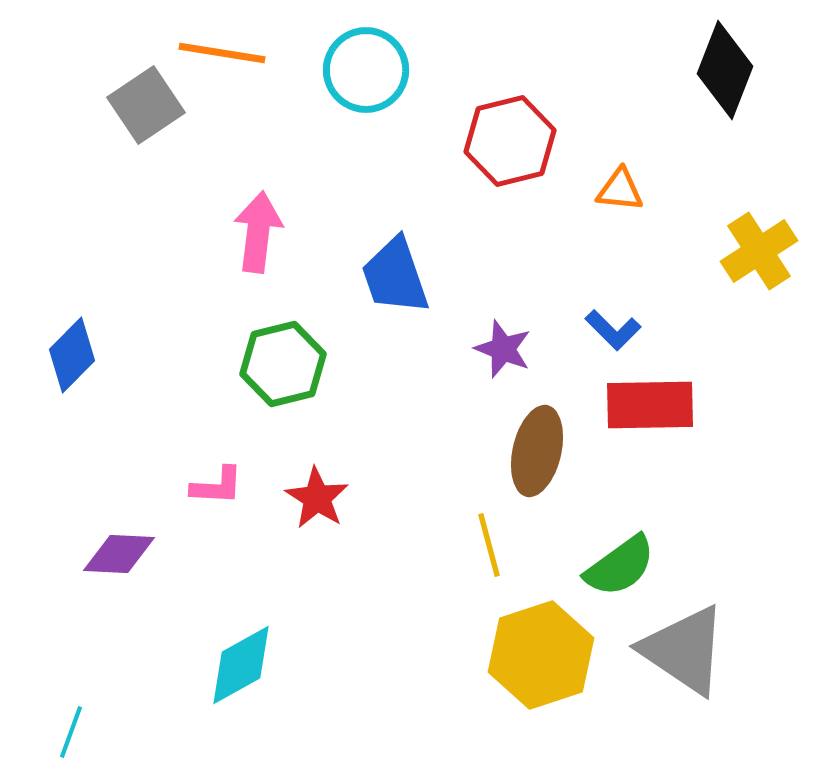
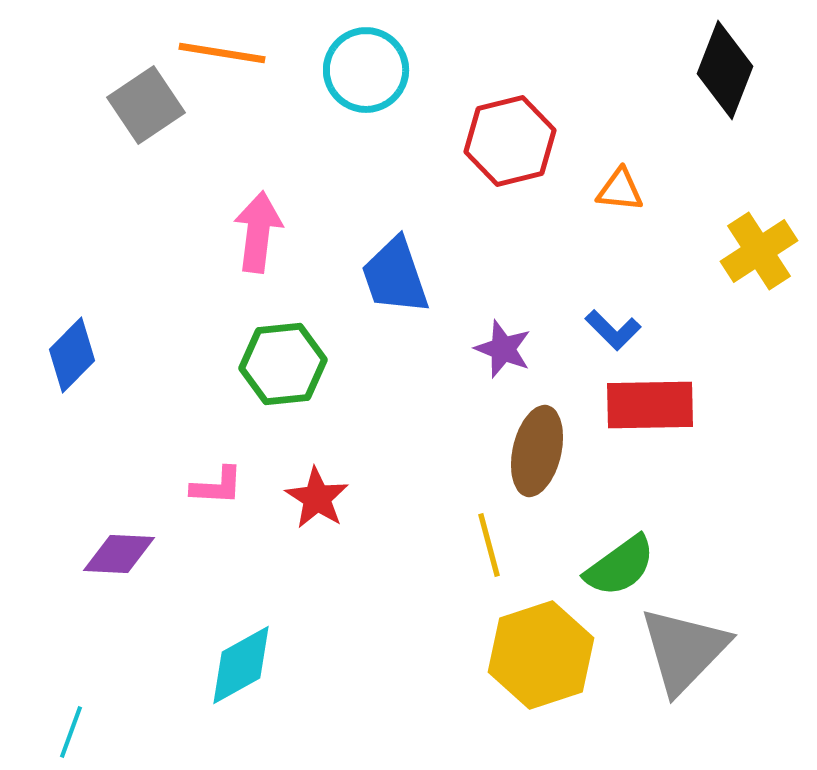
green hexagon: rotated 8 degrees clockwise
gray triangle: rotated 40 degrees clockwise
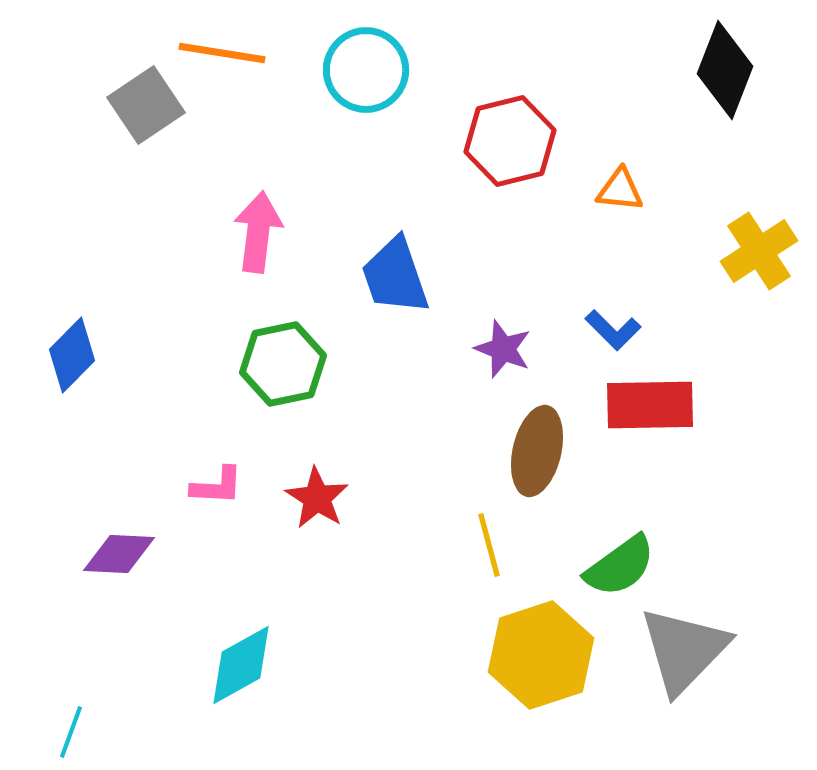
green hexagon: rotated 6 degrees counterclockwise
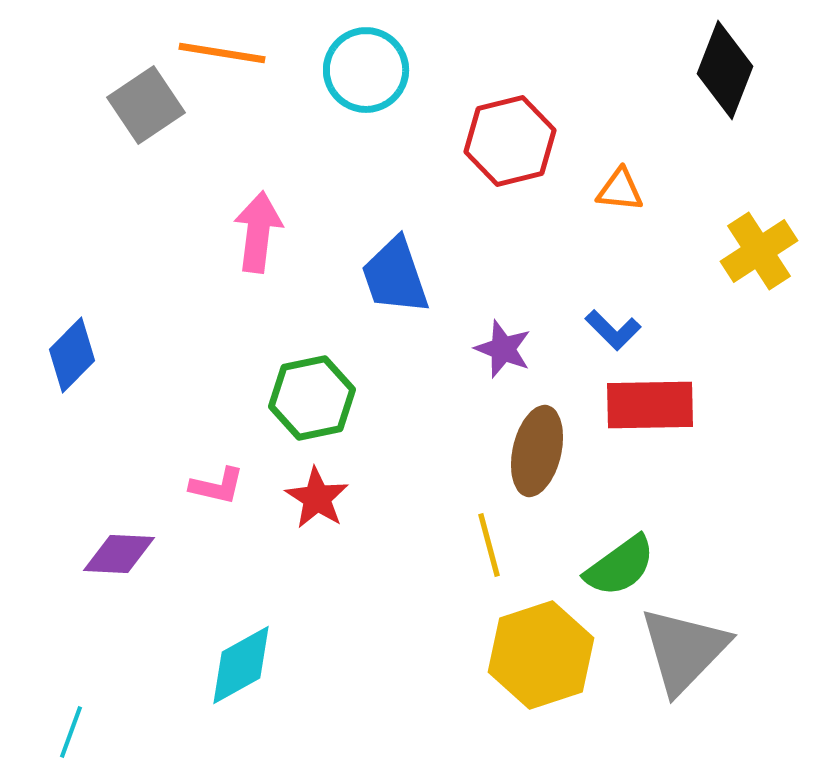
green hexagon: moved 29 px right, 34 px down
pink L-shape: rotated 10 degrees clockwise
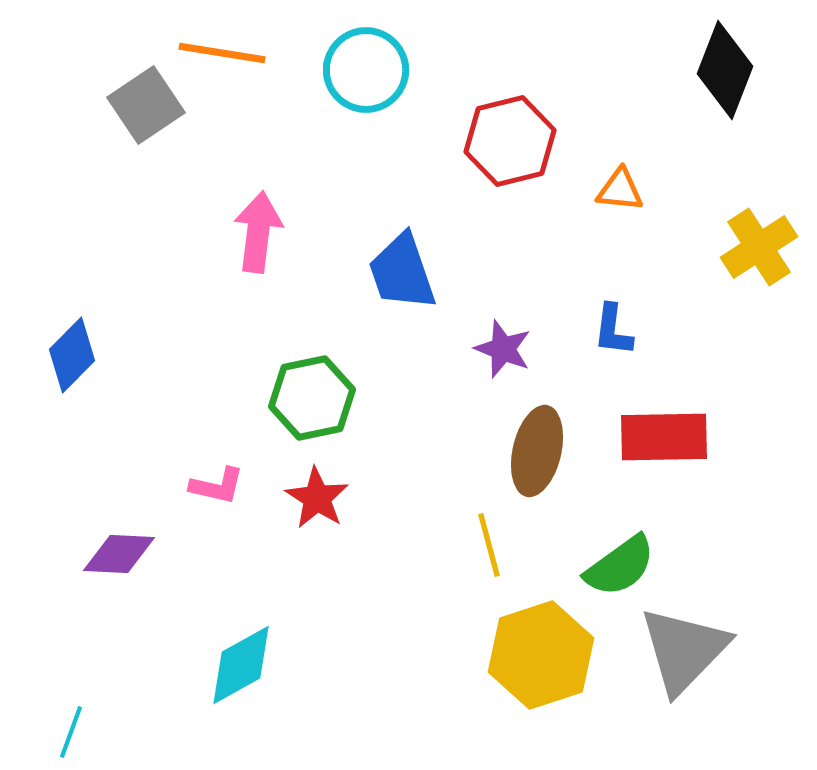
yellow cross: moved 4 px up
blue trapezoid: moved 7 px right, 4 px up
blue L-shape: rotated 52 degrees clockwise
red rectangle: moved 14 px right, 32 px down
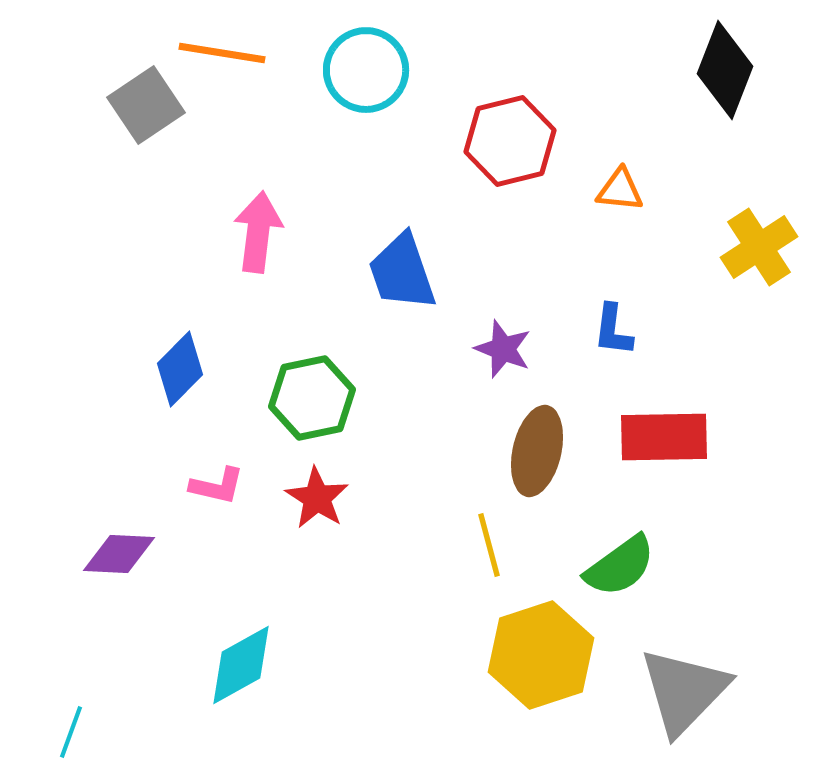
blue diamond: moved 108 px right, 14 px down
gray triangle: moved 41 px down
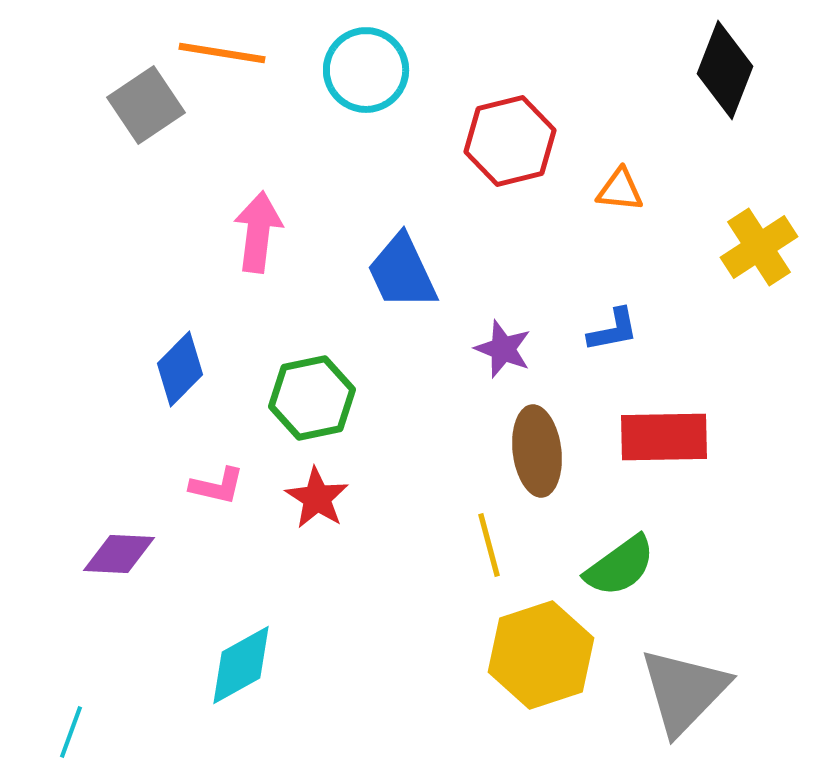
blue trapezoid: rotated 6 degrees counterclockwise
blue L-shape: rotated 108 degrees counterclockwise
brown ellipse: rotated 20 degrees counterclockwise
